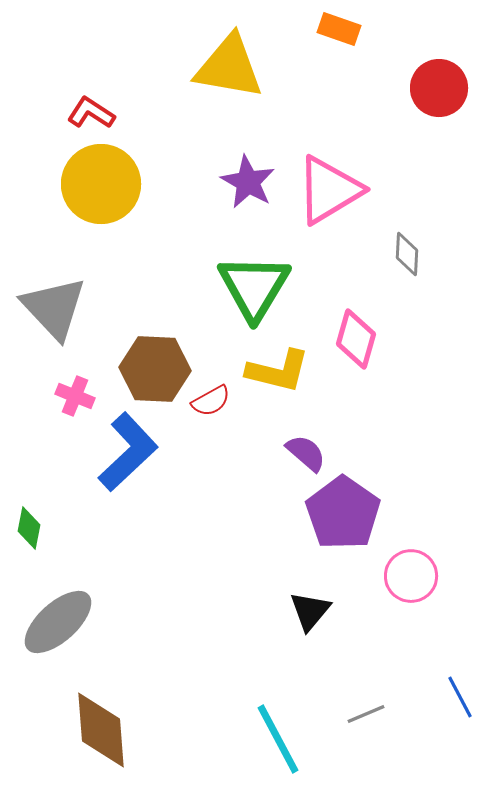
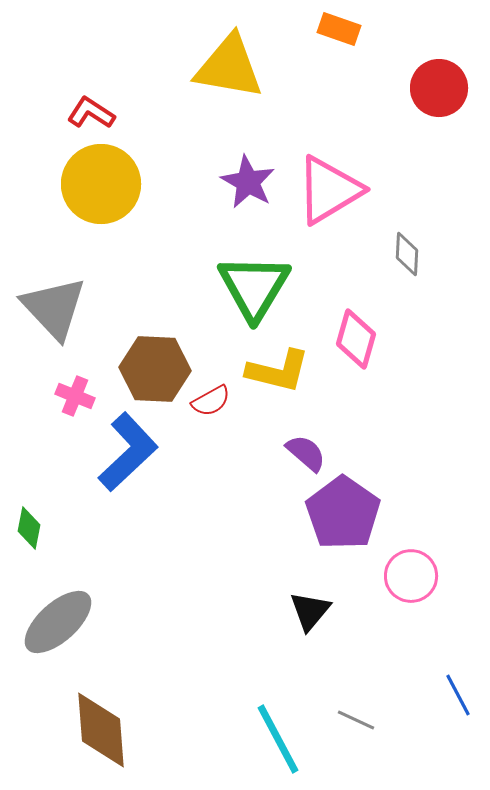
blue line: moved 2 px left, 2 px up
gray line: moved 10 px left, 6 px down; rotated 48 degrees clockwise
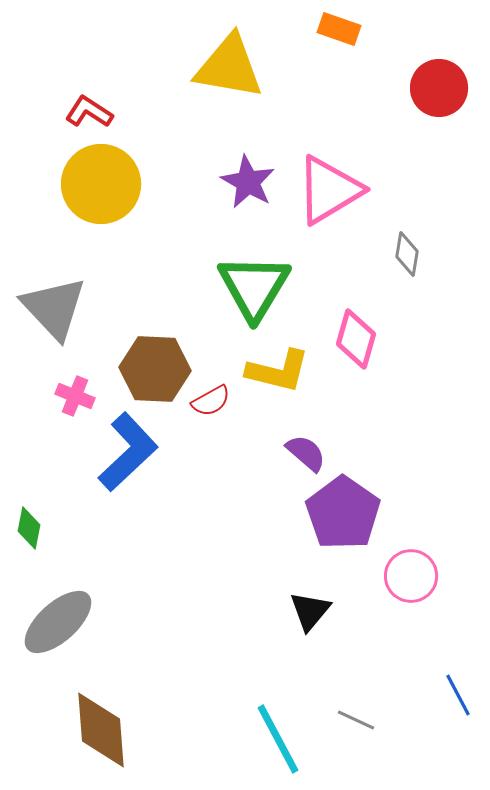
red L-shape: moved 2 px left, 1 px up
gray diamond: rotated 6 degrees clockwise
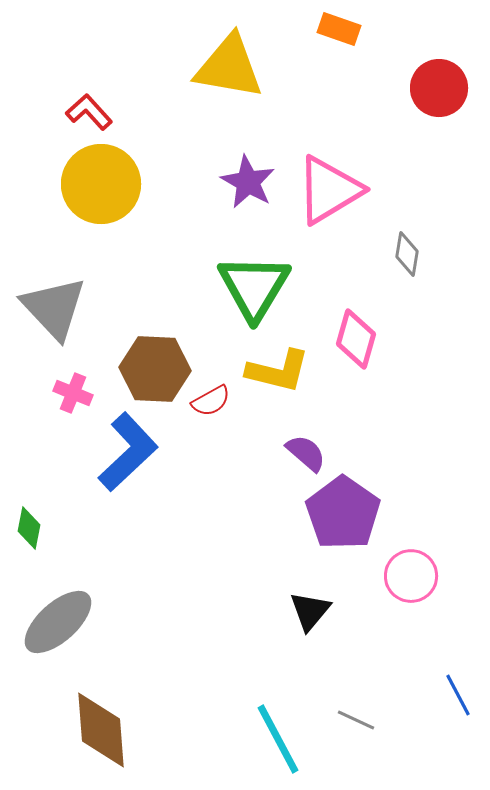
red L-shape: rotated 15 degrees clockwise
pink cross: moved 2 px left, 3 px up
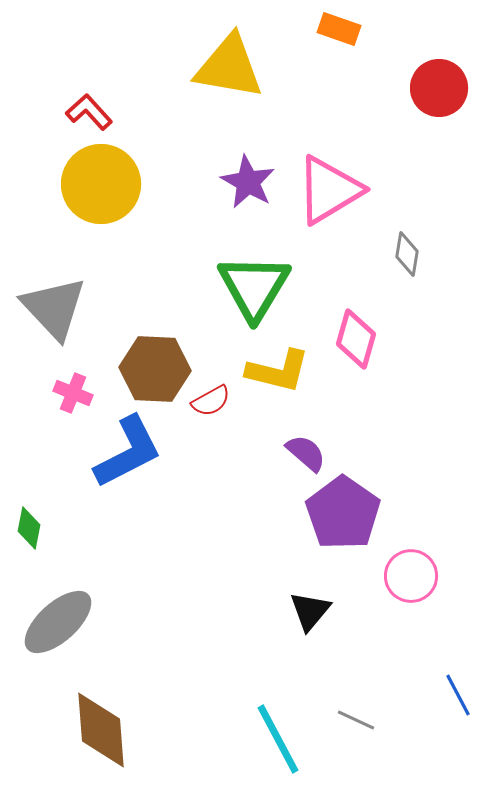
blue L-shape: rotated 16 degrees clockwise
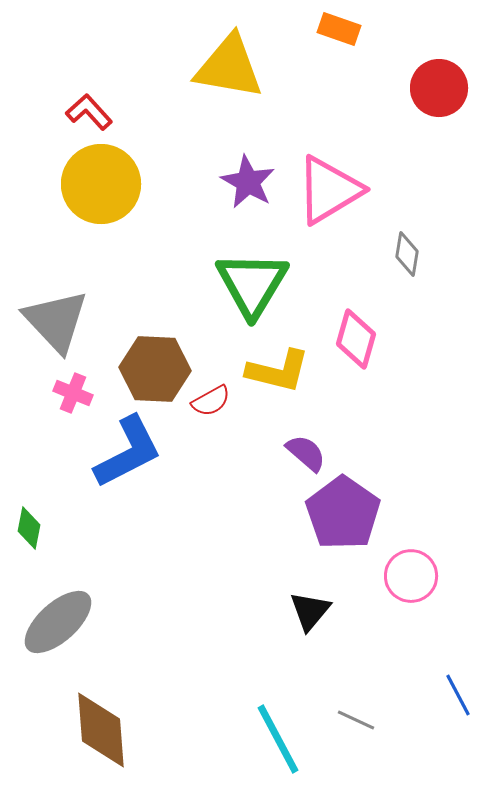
green triangle: moved 2 px left, 3 px up
gray triangle: moved 2 px right, 13 px down
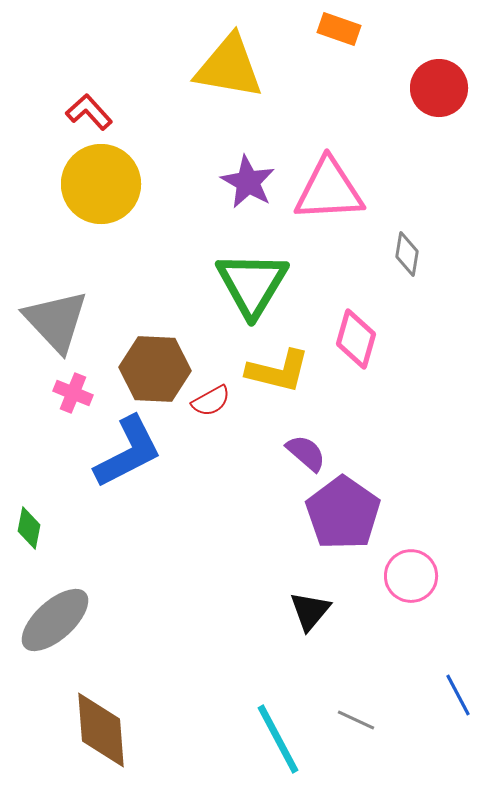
pink triangle: rotated 28 degrees clockwise
gray ellipse: moved 3 px left, 2 px up
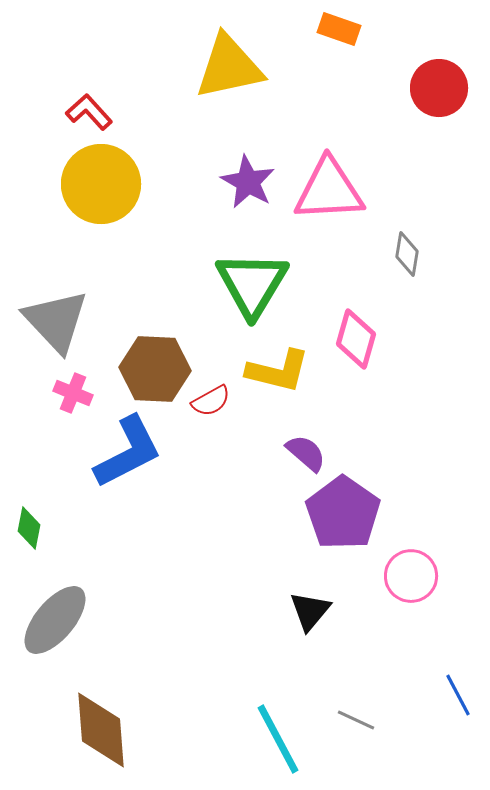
yellow triangle: rotated 22 degrees counterclockwise
gray ellipse: rotated 8 degrees counterclockwise
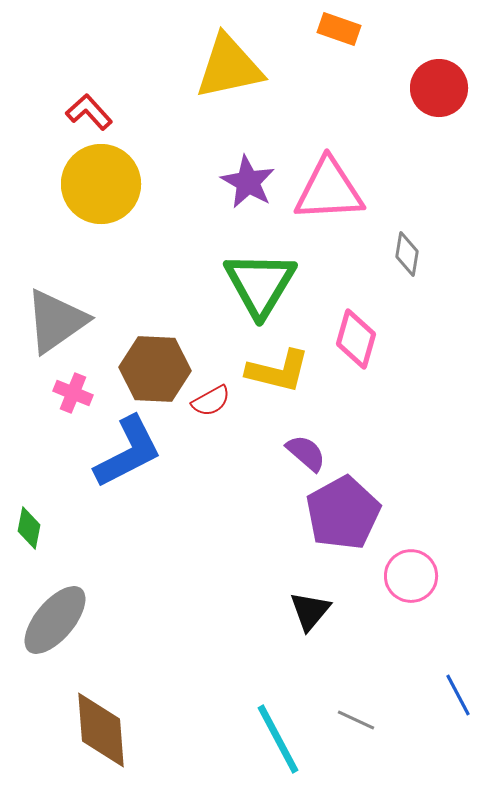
green triangle: moved 8 px right
gray triangle: rotated 38 degrees clockwise
purple pentagon: rotated 8 degrees clockwise
